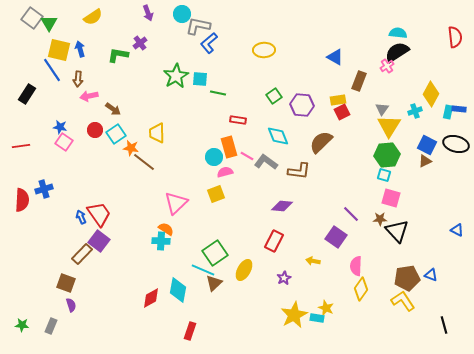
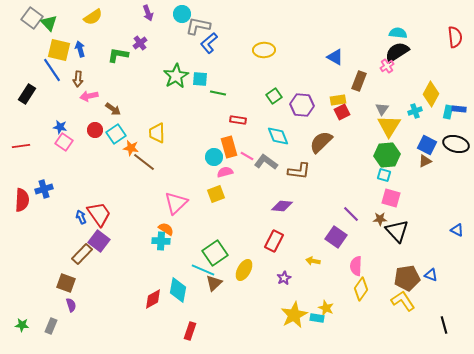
green triangle at (49, 23): rotated 12 degrees counterclockwise
red diamond at (151, 298): moved 2 px right, 1 px down
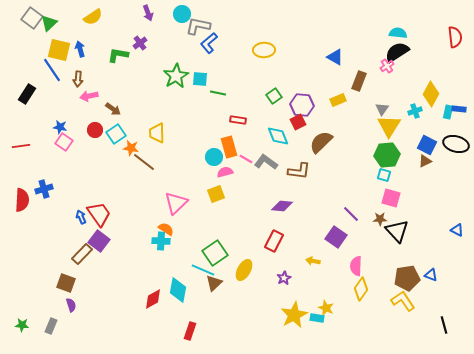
green triangle at (49, 23): rotated 30 degrees clockwise
yellow rectangle at (338, 100): rotated 14 degrees counterclockwise
red square at (342, 112): moved 44 px left, 10 px down
pink line at (247, 156): moved 1 px left, 3 px down
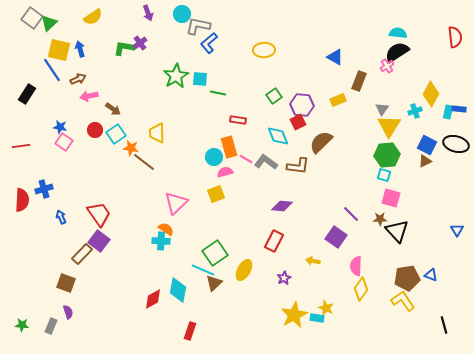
green L-shape at (118, 55): moved 6 px right, 7 px up
brown arrow at (78, 79): rotated 119 degrees counterclockwise
brown L-shape at (299, 171): moved 1 px left, 5 px up
blue arrow at (81, 217): moved 20 px left
blue triangle at (457, 230): rotated 32 degrees clockwise
purple semicircle at (71, 305): moved 3 px left, 7 px down
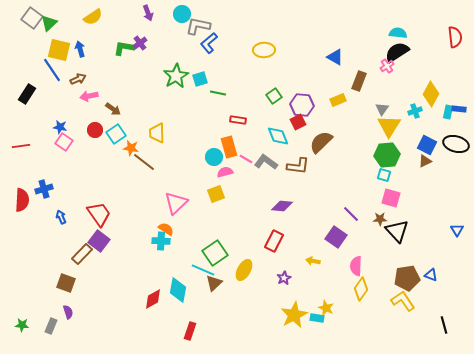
cyan square at (200, 79): rotated 21 degrees counterclockwise
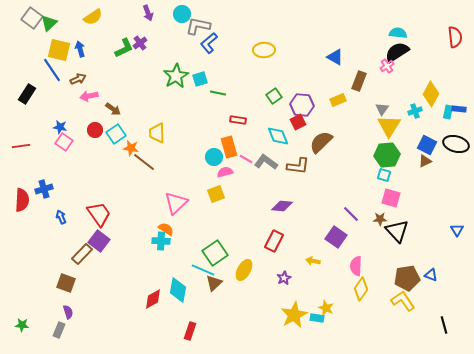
green L-shape at (124, 48): rotated 145 degrees clockwise
gray rectangle at (51, 326): moved 8 px right, 4 px down
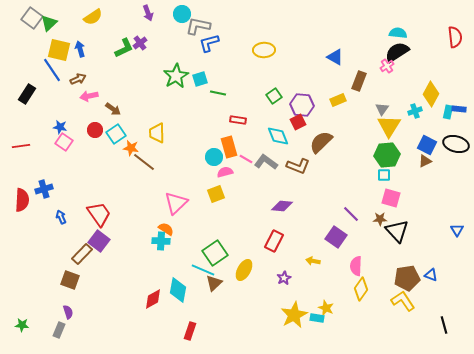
blue L-shape at (209, 43): rotated 25 degrees clockwise
brown L-shape at (298, 166): rotated 15 degrees clockwise
cyan square at (384, 175): rotated 16 degrees counterclockwise
brown square at (66, 283): moved 4 px right, 3 px up
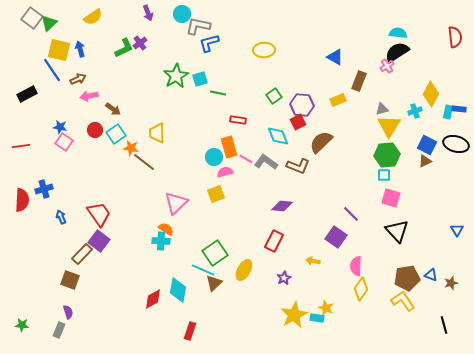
black rectangle at (27, 94): rotated 30 degrees clockwise
gray triangle at (382, 109): rotated 40 degrees clockwise
brown star at (380, 219): moved 71 px right, 64 px down; rotated 16 degrees counterclockwise
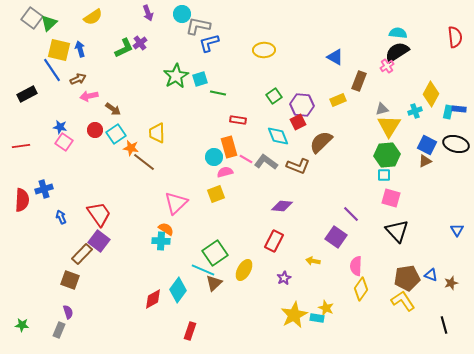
cyan diamond at (178, 290): rotated 25 degrees clockwise
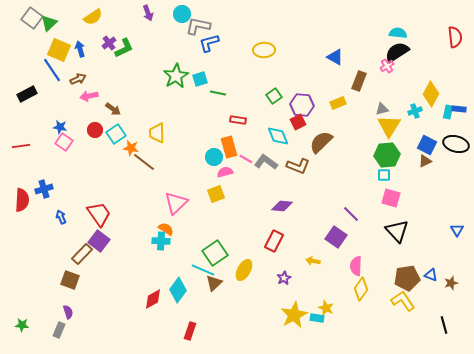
purple cross at (140, 43): moved 31 px left
yellow square at (59, 50): rotated 10 degrees clockwise
yellow rectangle at (338, 100): moved 3 px down
